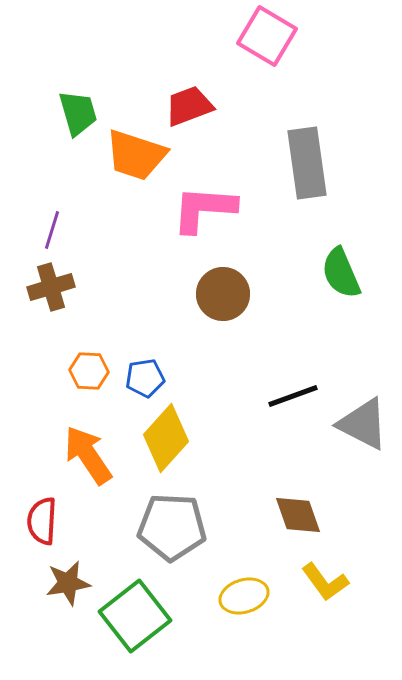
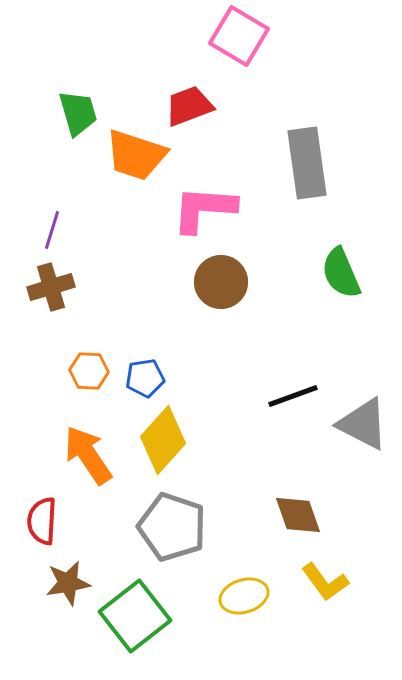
pink square: moved 28 px left
brown circle: moved 2 px left, 12 px up
yellow diamond: moved 3 px left, 2 px down
gray pentagon: rotated 16 degrees clockwise
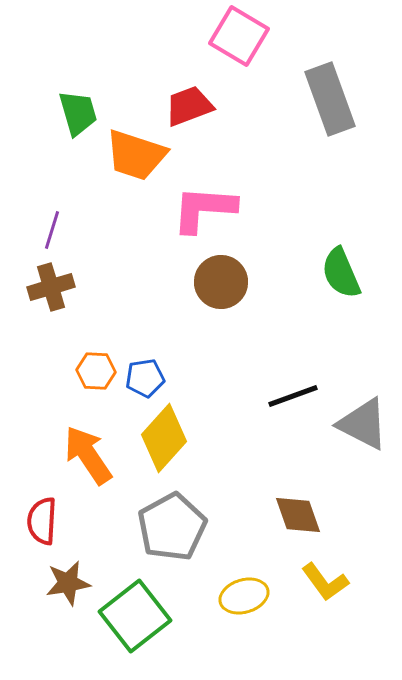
gray rectangle: moved 23 px right, 64 px up; rotated 12 degrees counterclockwise
orange hexagon: moved 7 px right
yellow diamond: moved 1 px right, 2 px up
gray pentagon: rotated 24 degrees clockwise
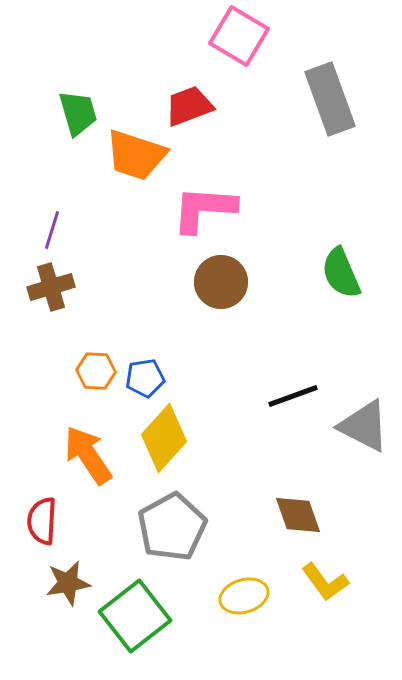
gray triangle: moved 1 px right, 2 px down
